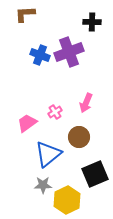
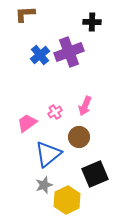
blue cross: rotated 30 degrees clockwise
pink arrow: moved 1 px left, 3 px down
gray star: moved 1 px right; rotated 18 degrees counterclockwise
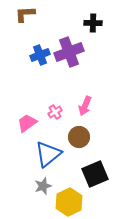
black cross: moved 1 px right, 1 px down
blue cross: rotated 18 degrees clockwise
gray star: moved 1 px left, 1 px down
yellow hexagon: moved 2 px right, 2 px down
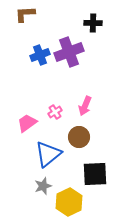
black square: rotated 20 degrees clockwise
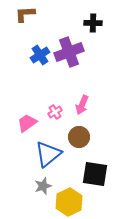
blue cross: rotated 12 degrees counterclockwise
pink arrow: moved 3 px left, 1 px up
black square: rotated 12 degrees clockwise
